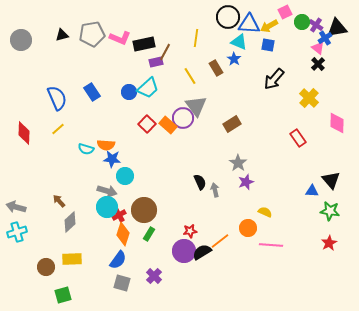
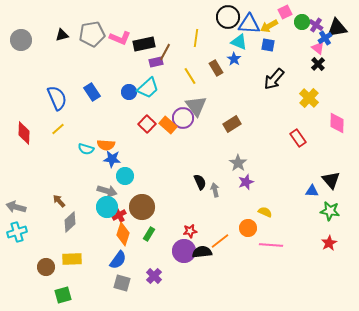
brown circle at (144, 210): moved 2 px left, 3 px up
black semicircle at (202, 252): rotated 24 degrees clockwise
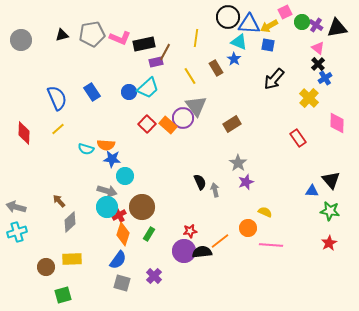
blue cross at (325, 38): moved 40 px down
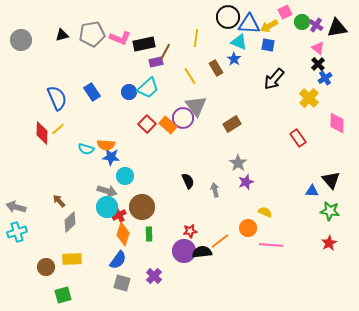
red diamond at (24, 133): moved 18 px right
blue star at (112, 159): moved 1 px left, 2 px up
black semicircle at (200, 182): moved 12 px left, 1 px up
green rectangle at (149, 234): rotated 32 degrees counterclockwise
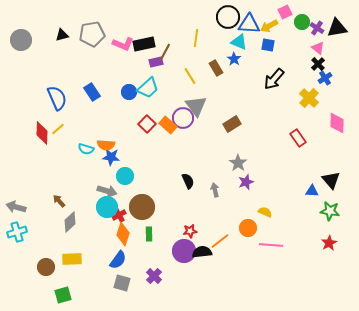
purple cross at (316, 25): moved 1 px right, 3 px down
pink L-shape at (120, 38): moved 3 px right, 6 px down
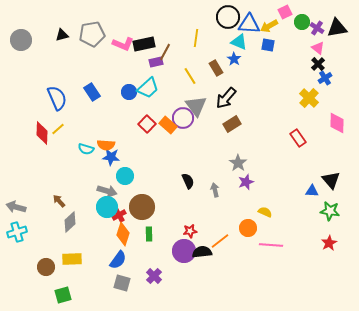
black arrow at (274, 79): moved 48 px left, 19 px down
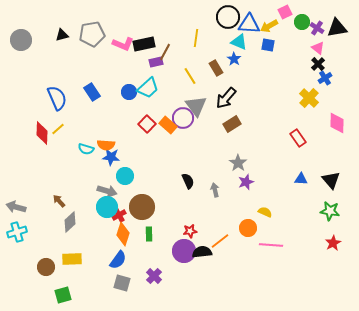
blue triangle at (312, 191): moved 11 px left, 12 px up
red star at (329, 243): moved 4 px right
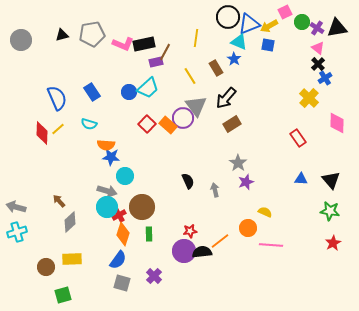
blue triangle at (249, 24): rotated 25 degrees counterclockwise
cyan semicircle at (86, 149): moved 3 px right, 25 px up
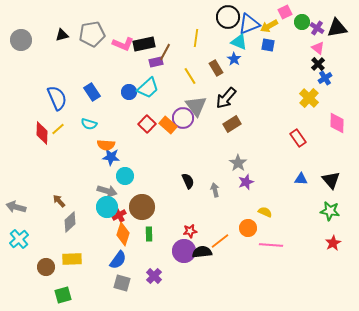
cyan cross at (17, 232): moved 2 px right, 7 px down; rotated 24 degrees counterclockwise
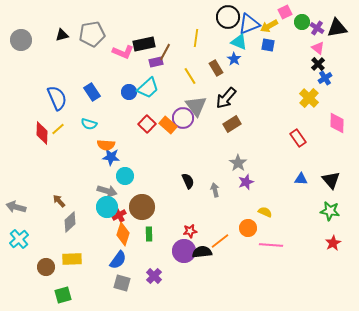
pink L-shape at (123, 44): moved 8 px down
